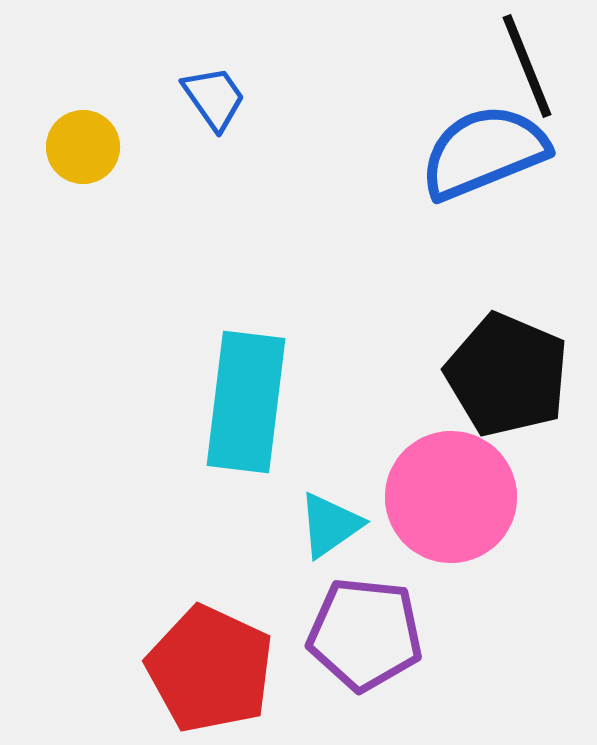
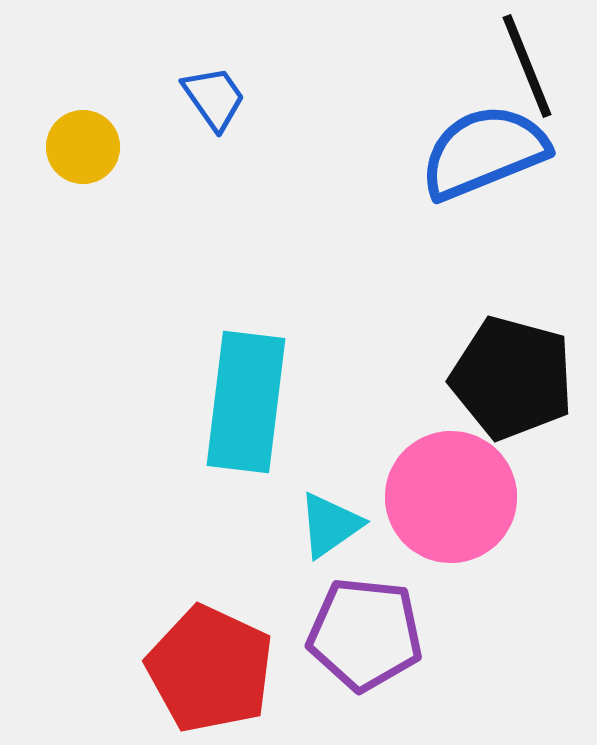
black pentagon: moved 5 px right, 3 px down; rotated 8 degrees counterclockwise
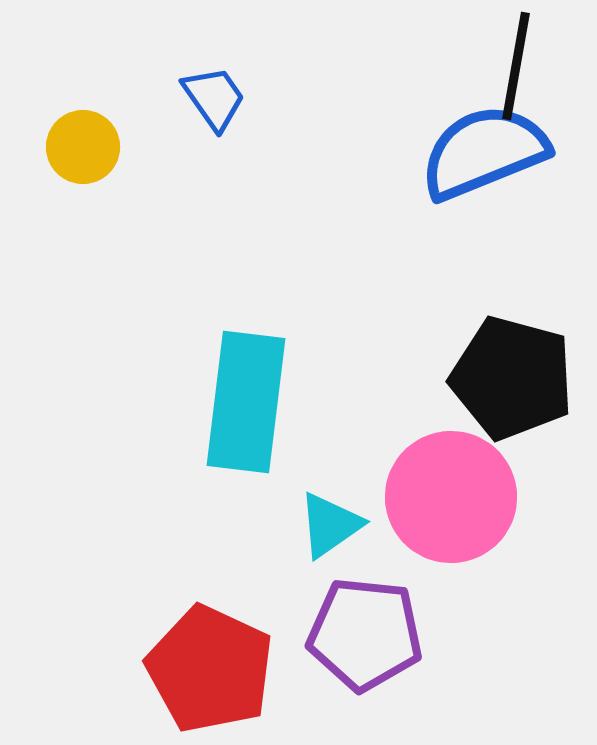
black line: moved 11 px left; rotated 32 degrees clockwise
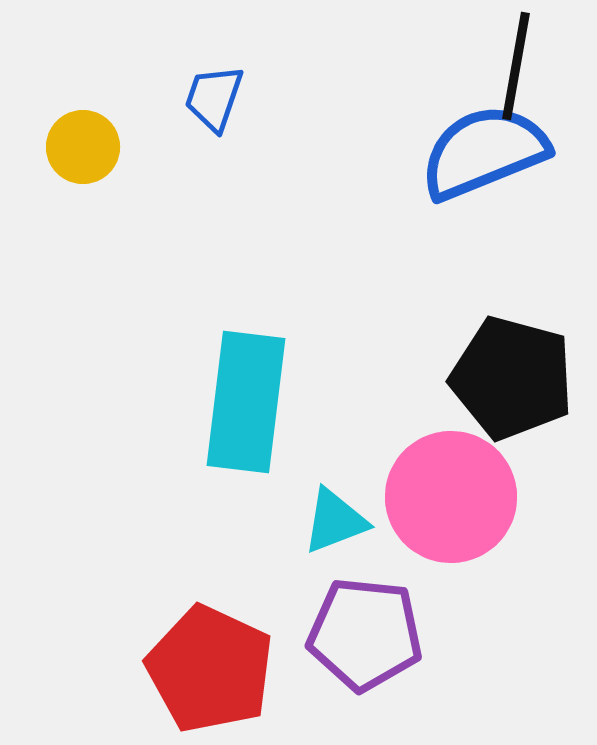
blue trapezoid: rotated 126 degrees counterclockwise
cyan triangle: moved 5 px right, 4 px up; rotated 14 degrees clockwise
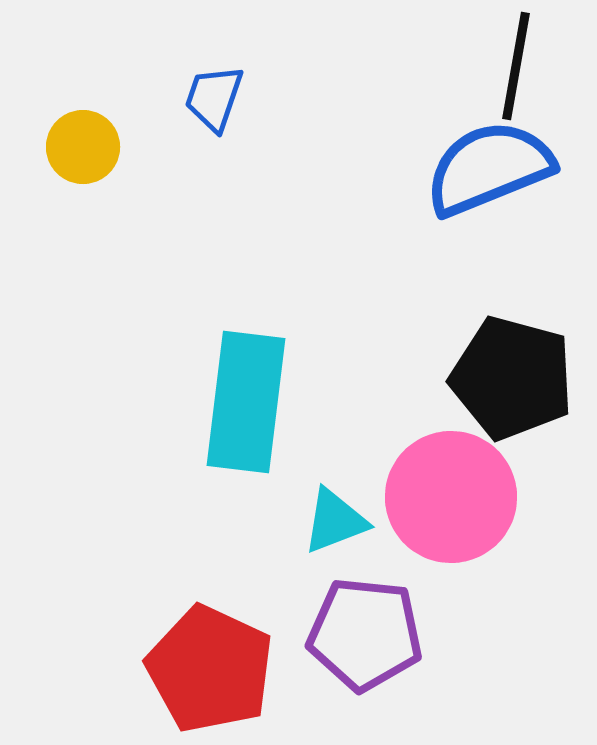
blue semicircle: moved 5 px right, 16 px down
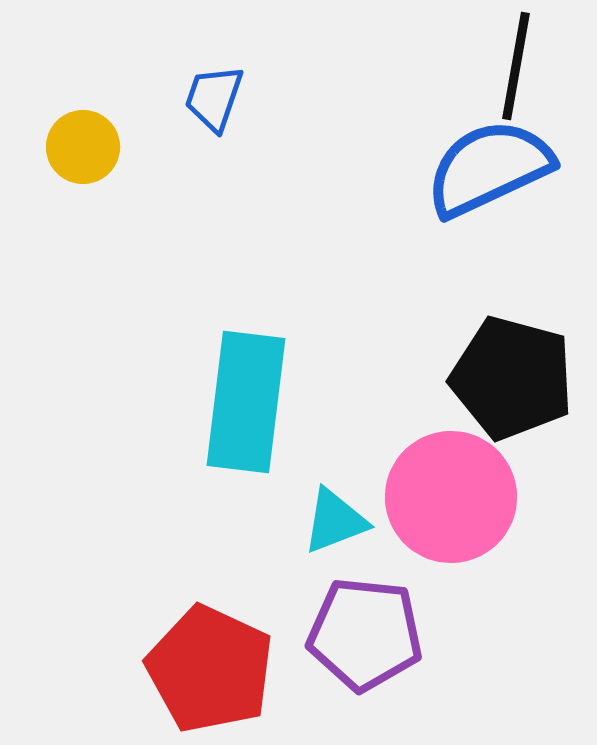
blue semicircle: rotated 3 degrees counterclockwise
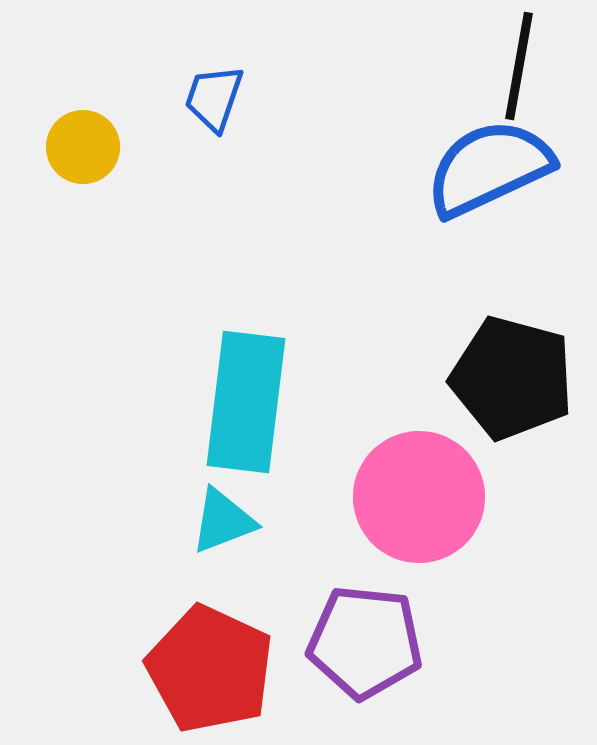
black line: moved 3 px right
pink circle: moved 32 px left
cyan triangle: moved 112 px left
purple pentagon: moved 8 px down
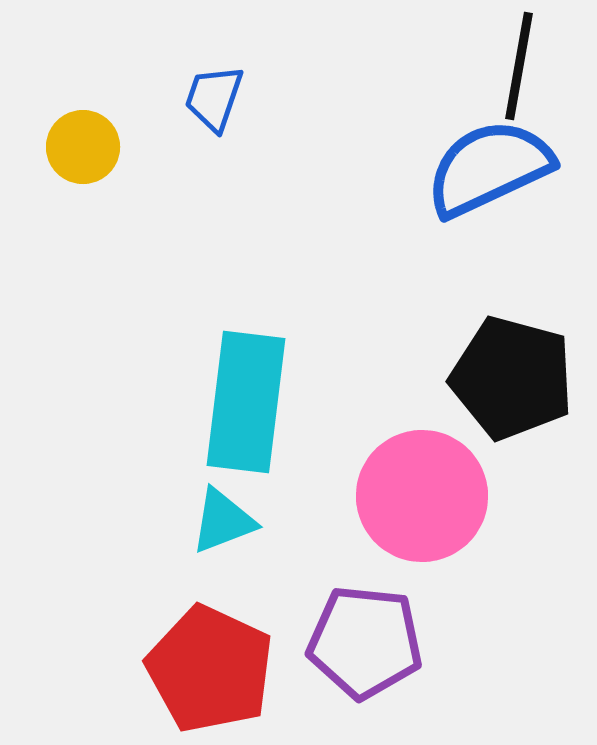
pink circle: moved 3 px right, 1 px up
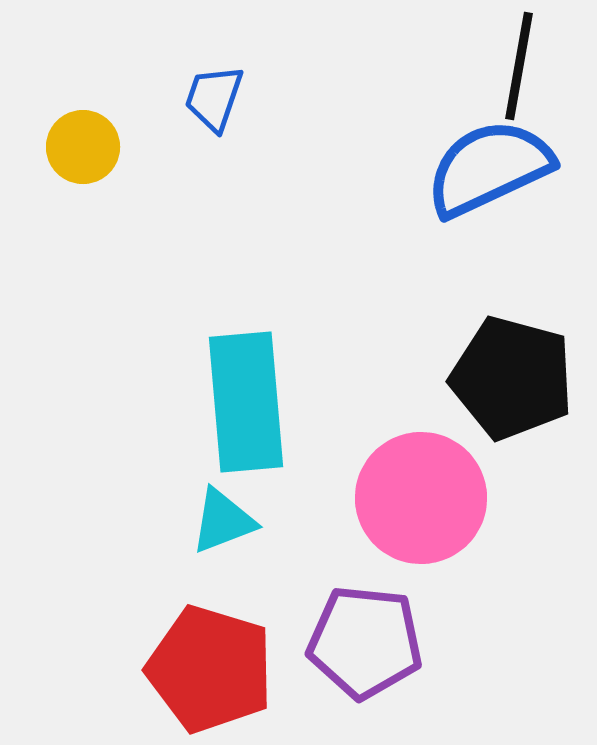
cyan rectangle: rotated 12 degrees counterclockwise
pink circle: moved 1 px left, 2 px down
red pentagon: rotated 8 degrees counterclockwise
